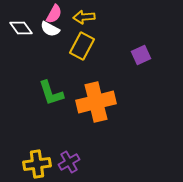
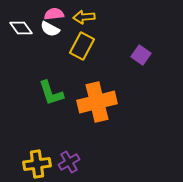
pink semicircle: rotated 126 degrees counterclockwise
purple square: rotated 30 degrees counterclockwise
orange cross: moved 1 px right
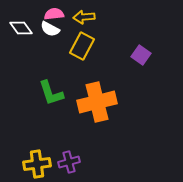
purple cross: rotated 15 degrees clockwise
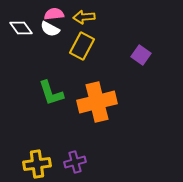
purple cross: moved 6 px right
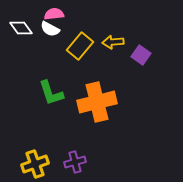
yellow arrow: moved 29 px right, 25 px down
yellow rectangle: moved 2 px left; rotated 12 degrees clockwise
yellow cross: moved 2 px left; rotated 12 degrees counterclockwise
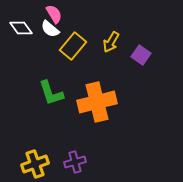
pink semicircle: rotated 66 degrees clockwise
white semicircle: rotated 12 degrees clockwise
yellow arrow: moved 2 px left; rotated 55 degrees counterclockwise
yellow rectangle: moved 7 px left
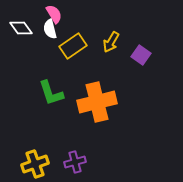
white semicircle: rotated 36 degrees clockwise
yellow rectangle: rotated 16 degrees clockwise
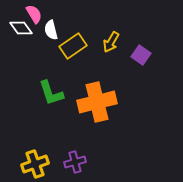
pink semicircle: moved 20 px left
white semicircle: moved 1 px right, 1 px down
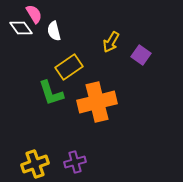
white semicircle: moved 3 px right, 1 px down
yellow rectangle: moved 4 px left, 21 px down
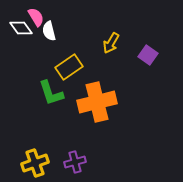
pink semicircle: moved 2 px right, 3 px down
white semicircle: moved 5 px left
yellow arrow: moved 1 px down
purple square: moved 7 px right
yellow cross: moved 1 px up
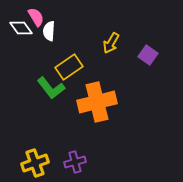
white semicircle: rotated 18 degrees clockwise
green L-shape: moved 5 px up; rotated 20 degrees counterclockwise
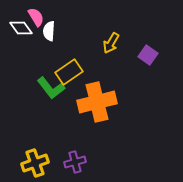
yellow rectangle: moved 5 px down
